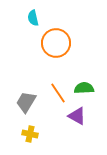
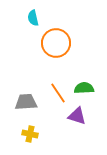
gray trapezoid: rotated 55 degrees clockwise
purple triangle: rotated 12 degrees counterclockwise
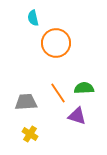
yellow cross: rotated 21 degrees clockwise
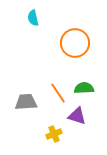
orange circle: moved 19 px right
yellow cross: moved 24 px right; rotated 35 degrees clockwise
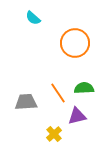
cyan semicircle: rotated 35 degrees counterclockwise
purple triangle: rotated 30 degrees counterclockwise
yellow cross: rotated 21 degrees counterclockwise
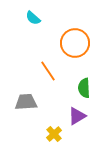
green semicircle: rotated 90 degrees counterclockwise
orange line: moved 10 px left, 22 px up
purple triangle: rotated 18 degrees counterclockwise
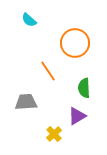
cyan semicircle: moved 4 px left, 2 px down
